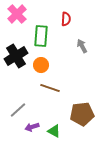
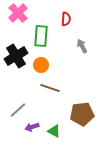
pink cross: moved 1 px right, 1 px up
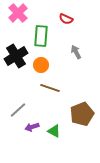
red semicircle: rotated 112 degrees clockwise
gray arrow: moved 6 px left, 6 px down
brown pentagon: rotated 15 degrees counterclockwise
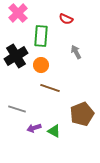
gray line: moved 1 px left, 1 px up; rotated 60 degrees clockwise
purple arrow: moved 2 px right, 1 px down
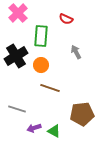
brown pentagon: rotated 15 degrees clockwise
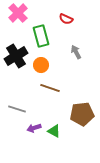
green rectangle: rotated 20 degrees counterclockwise
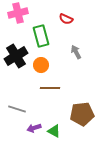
pink cross: rotated 30 degrees clockwise
brown line: rotated 18 degrees counterclockwise
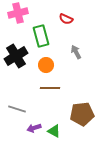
orange circle: moved 5 px right
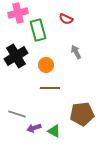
green rectangle: moved 3 px left, 6 px up
gray line: moved 5 px down
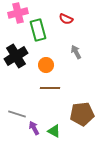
purple arrow: rotated 80 degrees clockwise
